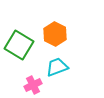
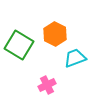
cyan trapezoid: moved 18 px right, 9 px up
pink cross: moved 14 px right
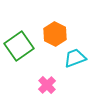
green square: moved 1 px down; rotated 24 degrees clockwise
pink cross: rotated 18 degrees counterclockwise
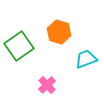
orange hexagon: moved 4 px right, 2 px up; rotated 10 degrees counterclockwise
cyan trapezoid: moved 11 px right, 1 px down
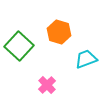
green square: rotated 12 degrees counterclockwise
